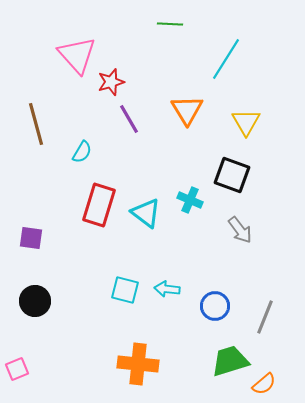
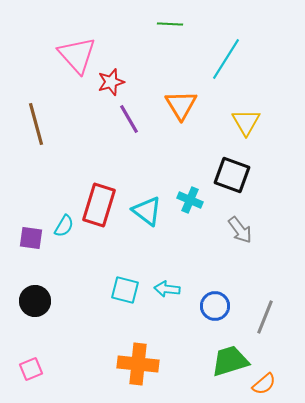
orange triangle: moved 6 px left, 5 px up
cyan semicircle: moved 18 px left, 74 px down
cyan triangle: moved 1 px right, 2 px up
pink square: moved 14 px right
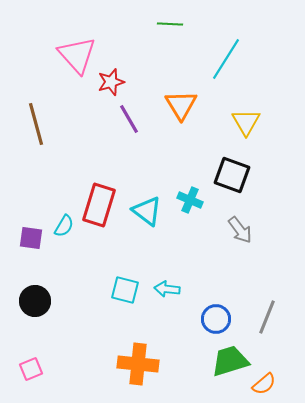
blue circle: moved 1 px right, 13 px down
gray line: moved 2 px right
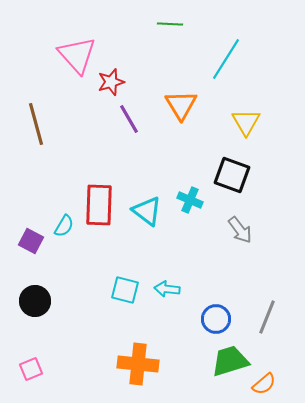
red rectangle: rotated 15 degrees counterclockwise
purple square: moved 3 px down; rotated 20 degrees clockwise
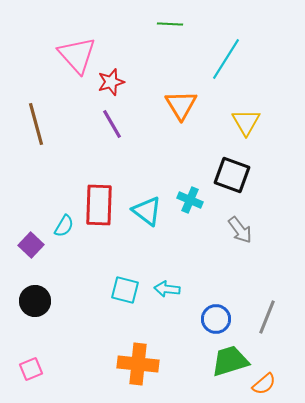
purple line: moved 17 px left, 5 px down
purple square: moved 4 px down; rotated 15 degrees clockwise
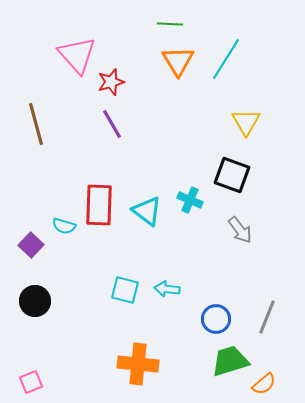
orange triangle: moved 3 px left, 44 px up
cyan semicircle: rotated 75 degrees clockwise
pink square: moved 13 px down
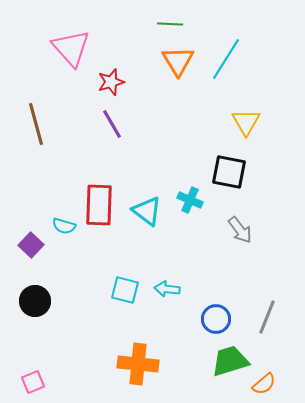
pink triangle: moved 6 px left, 7 px up
black square: moved 3 px left, 3 px up; rotated 9 degrees counterclockwise
pink square: moved 2 px right
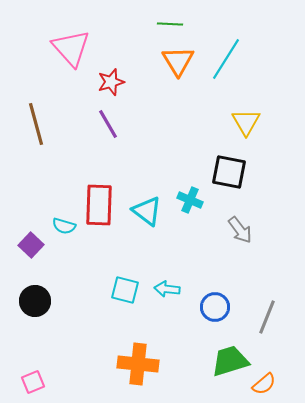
purple line: moved 4 px left
blue circle: moved 1 px left, 12 px up
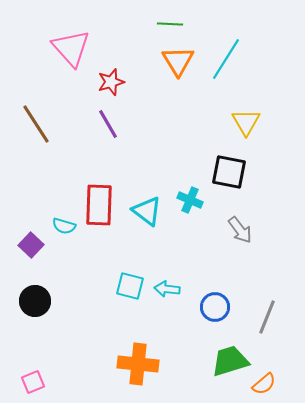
brown line: rotated 18 degrees counterclockwise
cyan square: moved 5 px right, 4 px up
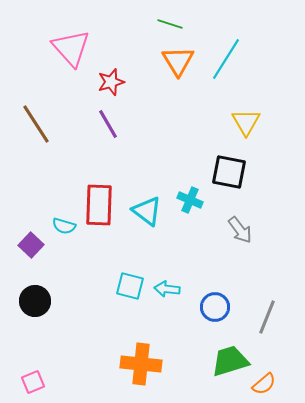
green line: rotated 15 degrees clockwise
orange cross: moved 3 px right
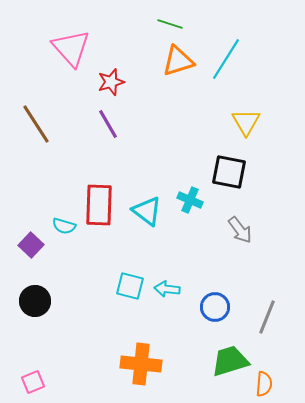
orange triangle: rotated 44 degrees clockwise
orange semicircle: rotated 45 degrees counterclockwise
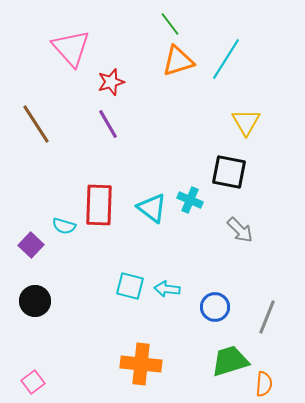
green line: rotated 35 degrees clockwise
cyan triangle: moved 5 px right, 3 px up
gray arrow: rotated 8 degrees counterclockwise
pink square: rotated 15 degrees counterclockwise
